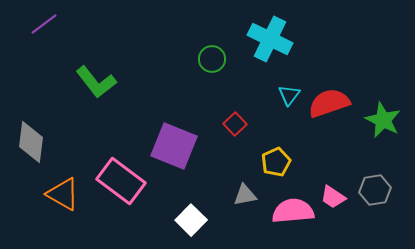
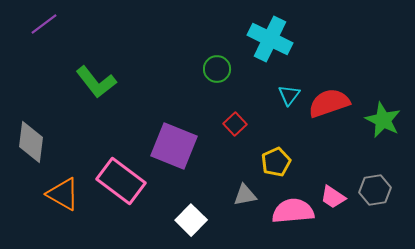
green circle: moved 5 px right, 10 px down
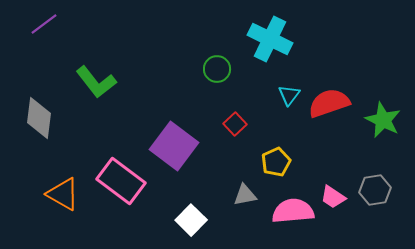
gray diamond: moved 8 px right, 24 px up
purple square: rotated 15 degrees clockwise
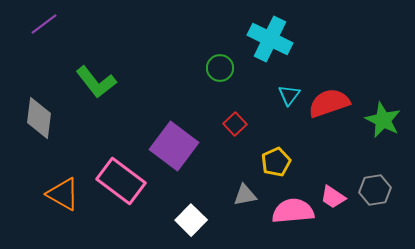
green circle: moved 3 px right, 1 px up
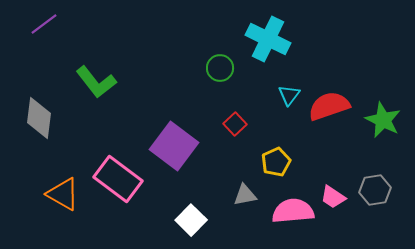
cyan cross: moved 2 px left
red semicircle: moved 3 px down
pink rectangle: moved 3 px left, 2 px up
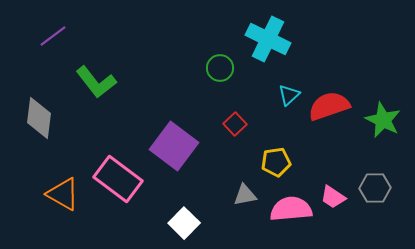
purple line: moved 9 px right, 12 px down
cyan triangle: rotated 10 degrees clockwise
yellow pentagon: rotated 16 degrees clockwise
gray hexagon: moved 2 px up; rotated 8 degrees clockwise
pink semicircle: moved 2 px left, 2 px up
white square: moved 7 px left, 3 px down
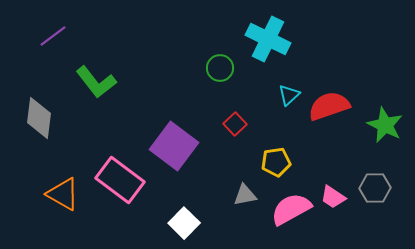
green star: moved 2 px right, 5 px down
pink rectangle: moved 2 px right, 1 px down
pink semicircle: rotated 24 degrees counterclockwise
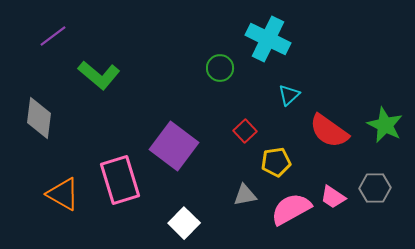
green L-shape: moved 3 px right, 7 px up; rotated 12 degrees counterclockwise
red semicircle: moved 25 px down; rotated 126 degrees counterclockwise
red square: moved 10 px right, 7 px down
pink rectangle: rotated 36 degrees clockwise
